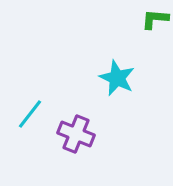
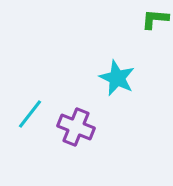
purple cross: moved 7 px up
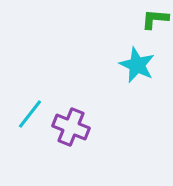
cyan star: moved 20 px right, 13 px up
purple cross: moved 5 px left
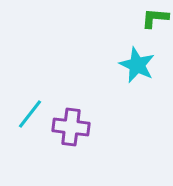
green L-shape: moved 1 px up
purple cross: rotated 15 degrees counterclockwise
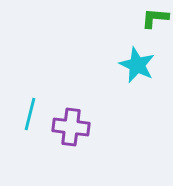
cyan line: rotated 24 degrees counterclockwise
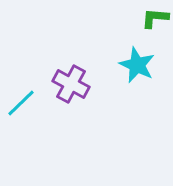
cyan line: moved 9 px left, 11 px up; rotated 32 degrees clockwise
purple cross: moved 43 px up; rotated 21 degrees clockwise
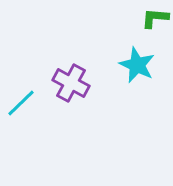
purple cross: moved 1 px up
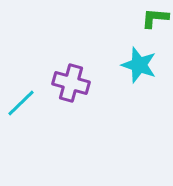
cyan star: moved 2 px right; rotated 6 degrees counterclockwise
purple cross: rotated 12 degrees counterclockwise
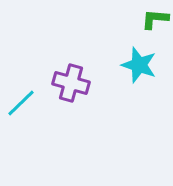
green L-shape: moved 1 px down
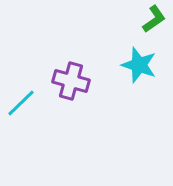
green L-shape: moved 1 px left; rotated 140 degrees clockwise
purple cross: moved 2 px up
